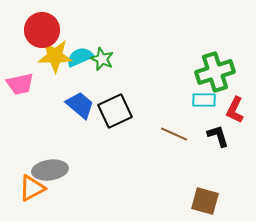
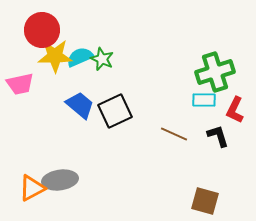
gray ellipse: moved 10 px right, 10 px down
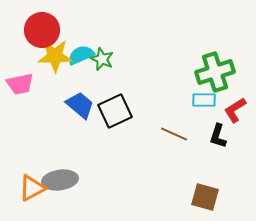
cyan semicircle: moved 1 px right, 2 px up
red L-shape: rotated 32 degrees clockwise
black L-shape: rotated 145 degrees counterclockwise
brown square: moved 4 px up
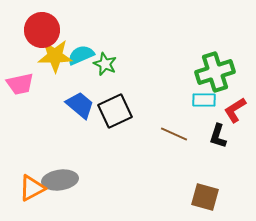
green star: moved 3 px right, 5 px down
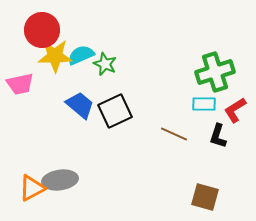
cyan rectangle: moved 4 px down
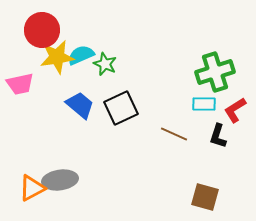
yellow star: moved 2 px right, 1 px down; rotated 8 degrees counterclockwise
black square: moved 6 px right, 3 px up
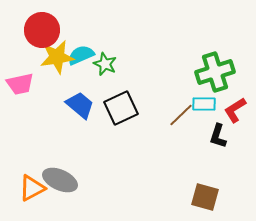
brown line: moved 7 px right, 19 px up; rotated 68 degrees counterclockwise
gray ellipse: rotated 32 degrees clockwise
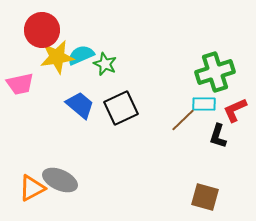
red L-shape: rotated 8 degrees clockwise
brown line: moved 2 px right, 5 px down
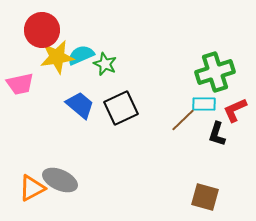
black L-shape: moved 1 px left, 2 px up
